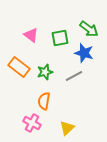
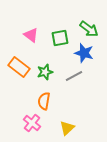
pink cross: rotated 12 degrees clockwise
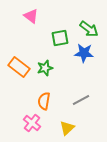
pink triangle: moved 19 px up
blue star: rotated 12 degrees counterclockwise
green star: moved 4 px up
gray line: moved 7 px right, 24 px down
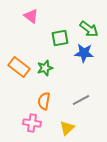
pink cross: rotated 30 degrees counterclockwise
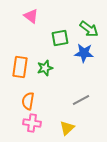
orange rectangle: moved 1 px right; rotated 60 degrees clockwise
orange semicircle: moved 16 px left
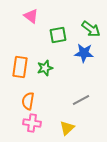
green arrow: moved 2 px right
green square: moved 2 px left, 3 px up
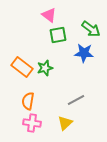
pink triangle: moved 18 px right, 1 px up
orange rectangle: moved 2 px right; rotated 60 degrees counterclockwise
gray line: moved 5 px left
yellow triangle: moved 2 px left, 5 px up
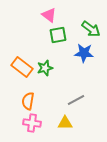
yellow triangle: rotated 42 degrees clockwise
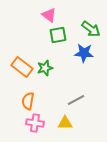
pink cross: moved 3 px right
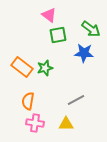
yellow triangle: moved 1 px right, 1 px down
